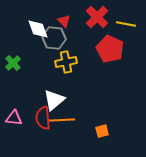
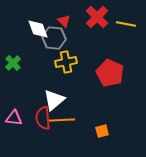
red pentagon: moved 24 px down
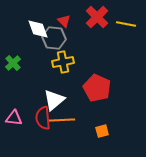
yellow cross: moved 3 px left
red pentagon: moved 13 px left, 15 px down
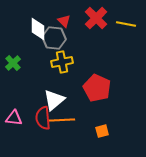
red cross: moved 1 px left, 1 px down
white diamond: rotated 20 degrees clockwise
yellow cross: moved 1 px left
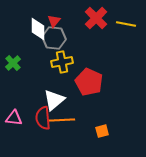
red triangle: moved 10 px left; rotated 24 degrees clockwise
red pentagon: moved 8 px left, 6 px up
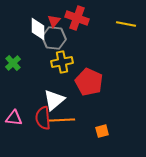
red cross: moved 19 px left; rotated 25 degrees counterclockwise
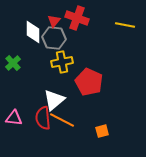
yellow line: moved 1 px left, 1 px down
white diamond: moved 5 px left, 3 px down
orange line: rotated 30 degrees clockwise
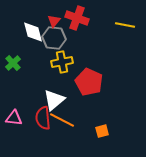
white diamond: rotated 15 degrees counterclockwise
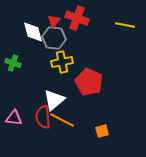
green cross: rotated 28 degrees counterclockwise
red semicircle: moved 1 px up
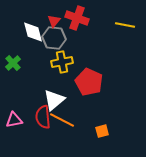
green cross: rotated 28 degrees clockwise
pink triangle: moved 2 px down; rotated 18 degrees counterclockwise
